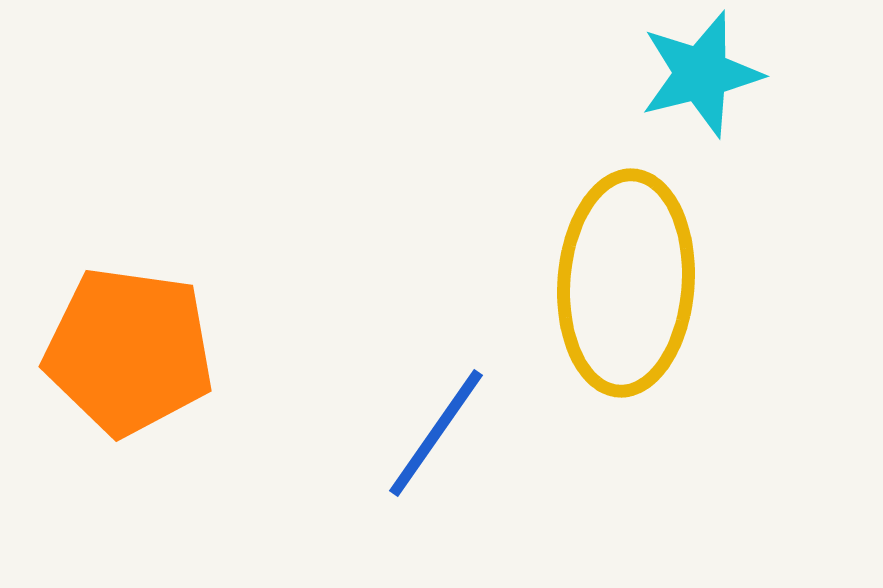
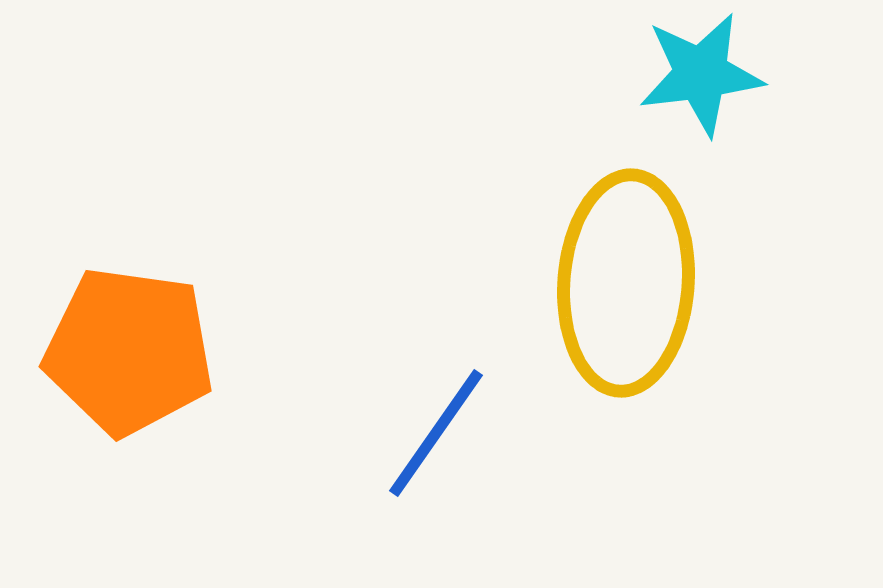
cyan star: rotated 7 degrees clockwise
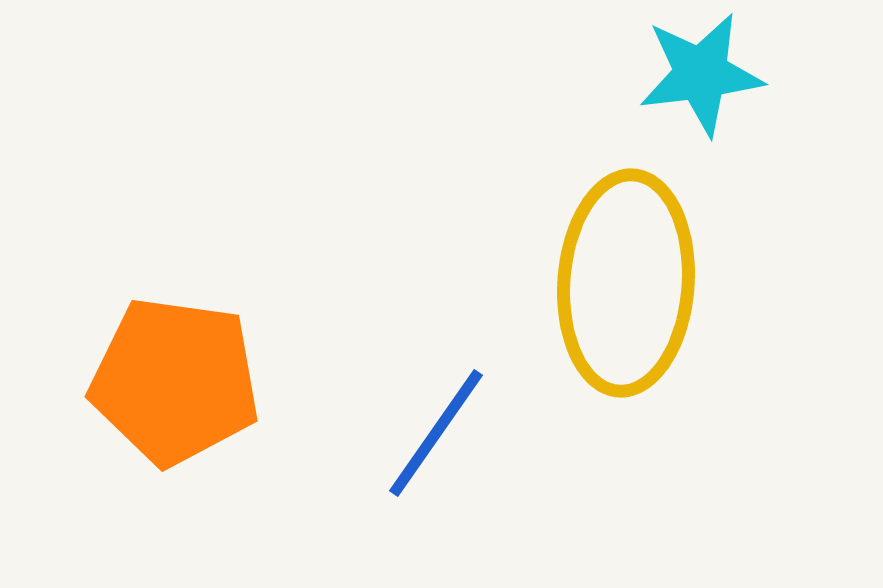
orange pentagon: moved 46 px right, 30 px down
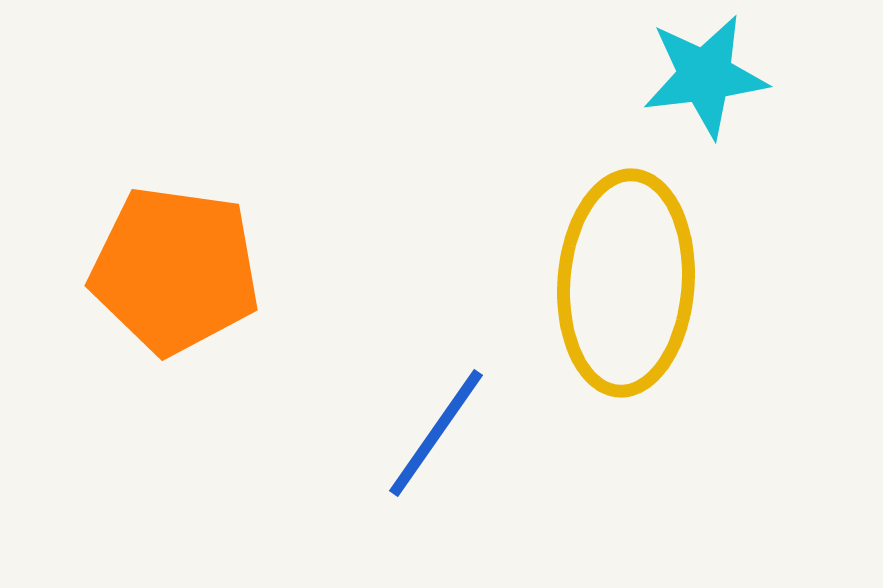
cyan star: moved 4 px right, 2 px down
orange pentagon: moved 111 px up
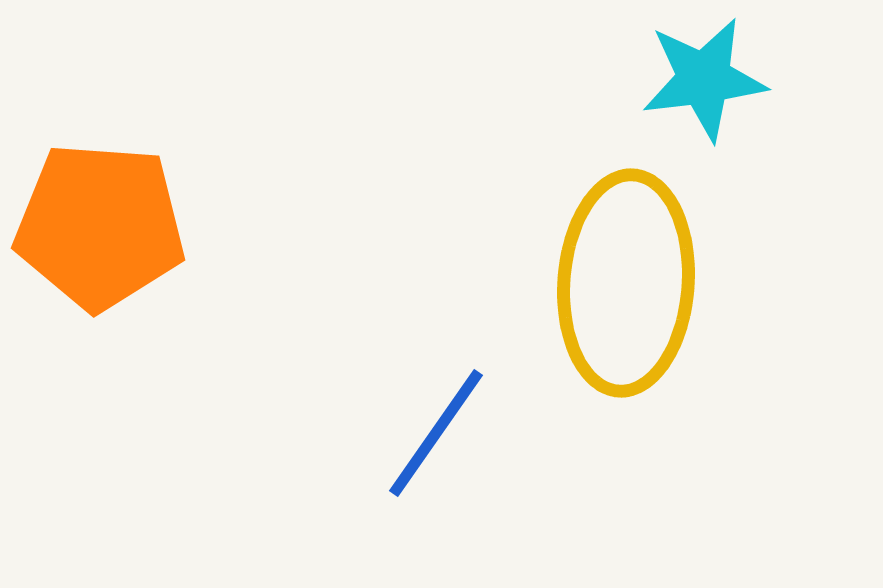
cyan star: moved 1 px left, 3 px down
orange pentagon: moved 75 px left, 44 px up; rotated 4 degrees counterclockwise
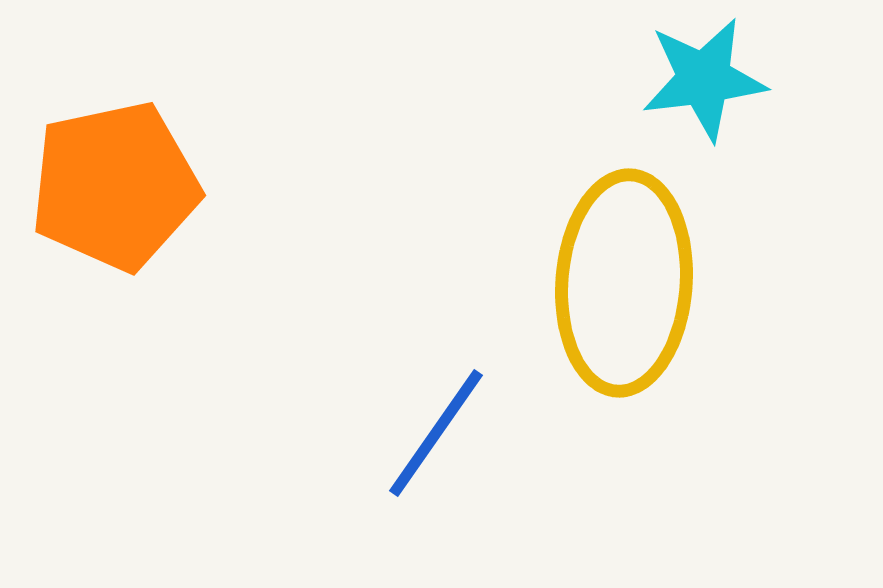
orange pentagon: moved 15 px right, 40 px up; rotated 16 degrees counterclockwise
yellow ellipse: moved 2 px left
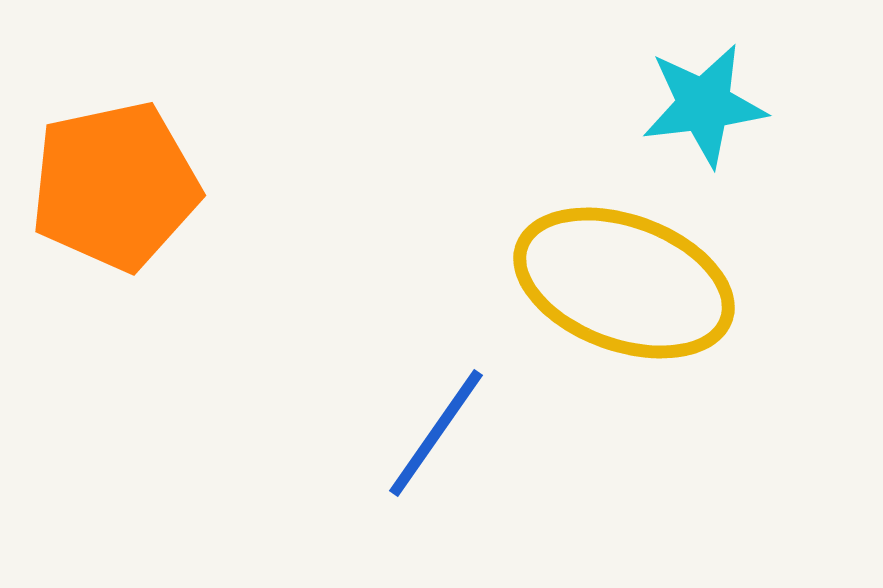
cyan star: moved 26 px down
yellow ellipse: rotated 74 degrees counterclockwise
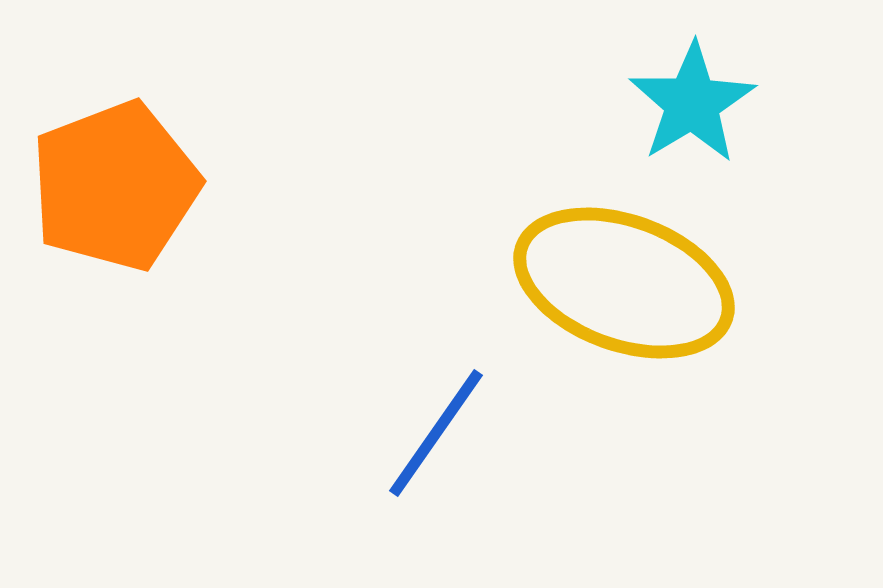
cyan star: moved 12 px left, 2 px up; rotated 24 degrees counterclockwise
orange pentagon: rotated 9 degrees counterclockwise
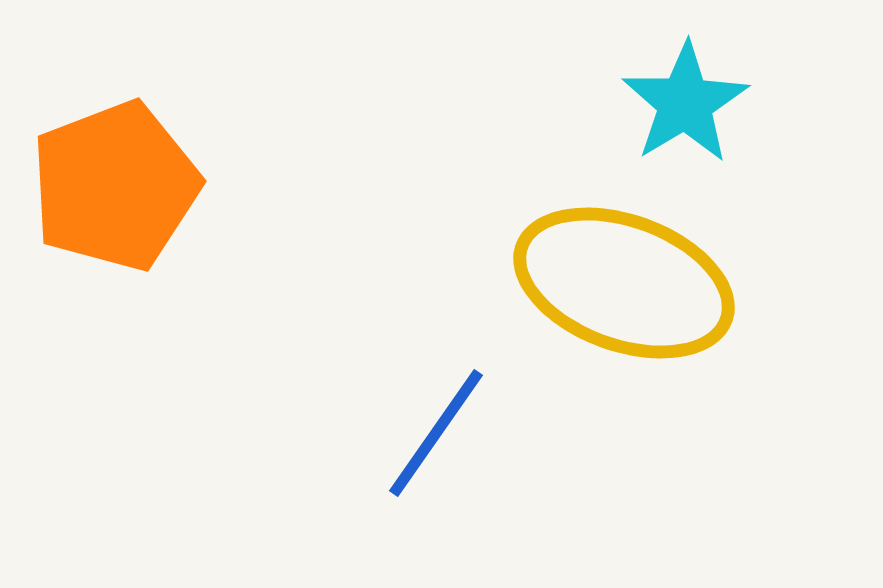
cyan star: moved 7 px left
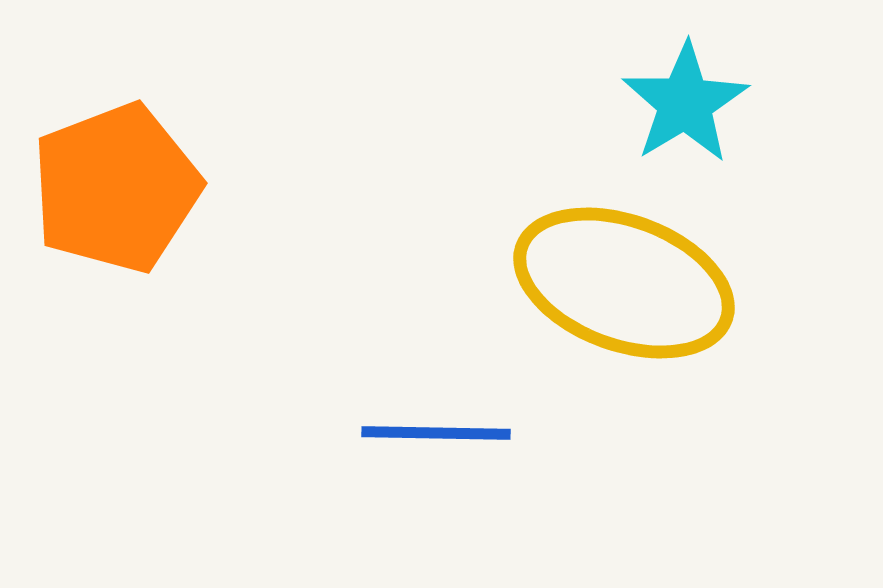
orange pentagon: moved 1 px right, 2 px down
blue line: rotated 56 degrees clockwise
